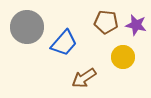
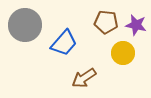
gray circle: moved 2 px left, 2 px up
yellow circle: moved 4 px up
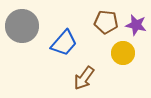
gray circle: moved 3 px left, 1 px down
brown arrow: rotated 20 degrees counterclockwise
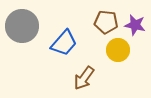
purple star: moved 1 px left
yellow circle: moved 5 px left, 3 px up
